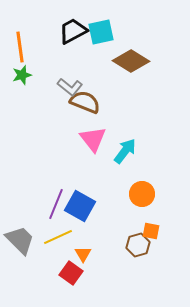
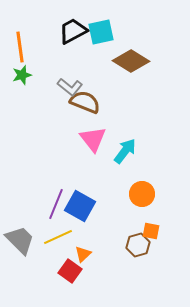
orange triangle: rotated 18 degrees clockwise
red square: moved 1 px left, 2 px up
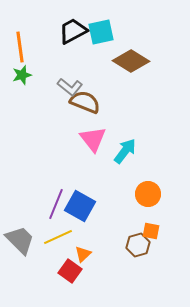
orange circle: moved 6 px right
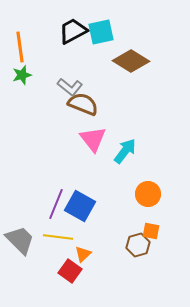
brown semicircle: moved 2 px left, 2 px down
yellow line: rotated 32 degrees clockwise
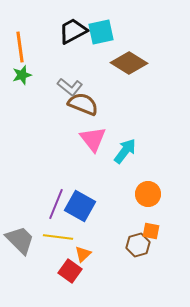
brown diamond: moved 2 px left, 2 px down
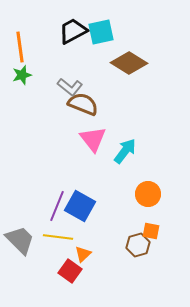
purple line: moved 1 px right, 2 px down
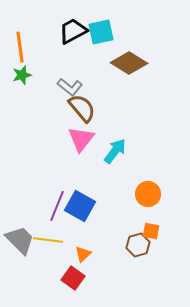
brown semicircle: moved 1 px left, 4 px down; rotated 28 degrees clockwise
pink triangle: moved 12 px left; rotated 16 degrees clockwise
cyan arrow: moved 10 px left
yellow line: moved 10 px left, 3 px down
red square: moved 3 px right, 7 px down
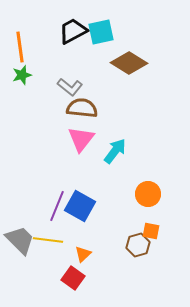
brown semicircle: rotated 44 degrees counterclockwise
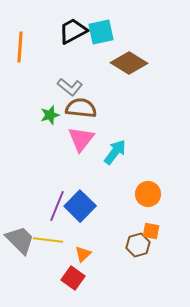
orange line: rotated 12 degrees clockwise
green star: moved 28 px right, 40 px down
brown semicircle: moved 1 px left
cyan arrow: moved 1 px down
blue square: rotated 16 degrees clockwise
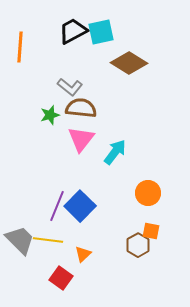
orange circle: moved 1 px up
brown hexagon: rotated 15 degrees counterclockwise
red square: moved 12 px left
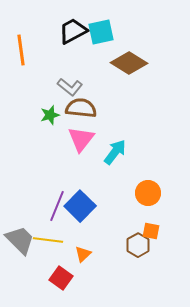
orange line: moved 1 px right, 3 px down; rotated 12 degrees counterclockwise
